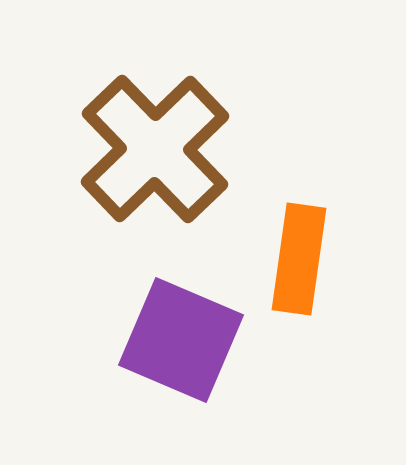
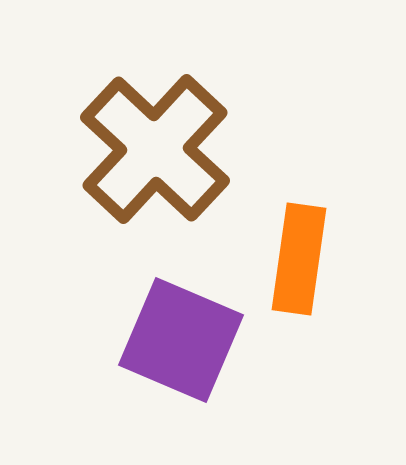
brown cross: rotated 3 degrees counterclockwise
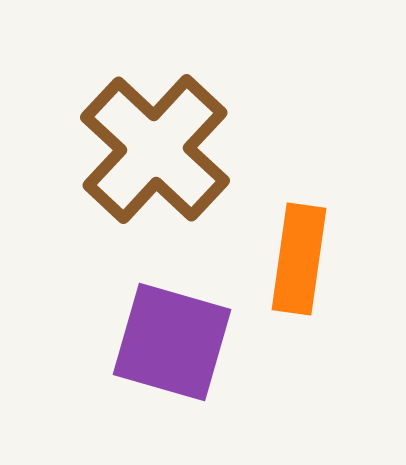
purple square: moved 9 px left, 2 px down; rotated 7 degrees counterclockwise
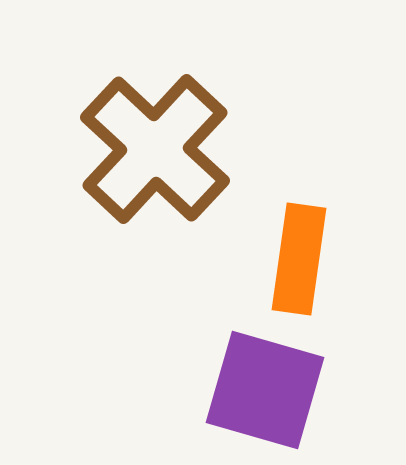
purple square: moved 93 px right, 48 px down
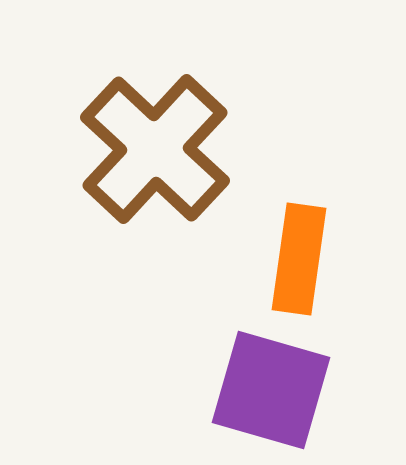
purple square: moved 6 px right
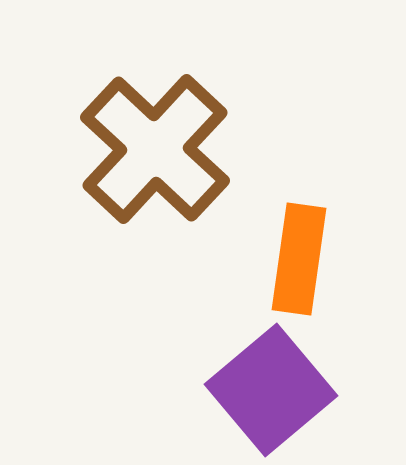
purple square: rotated 34 degrees clockwise
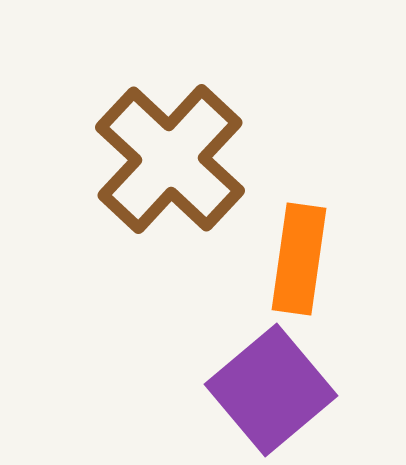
brown cross: moved 15 px right, 10 px down
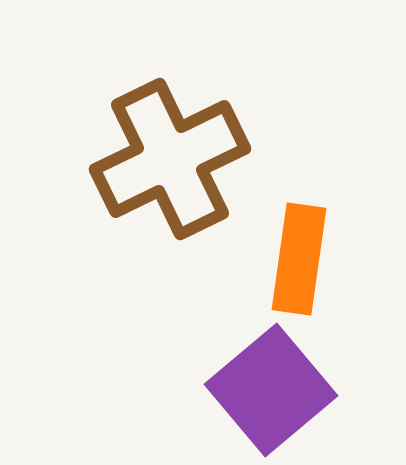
brown cross: rotated 21 degrees clockwise
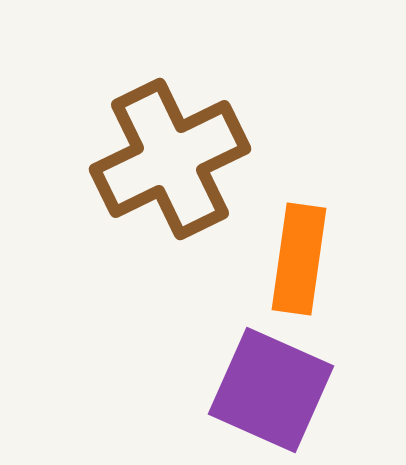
purple square: rotated 26 degrees counterclockwise
